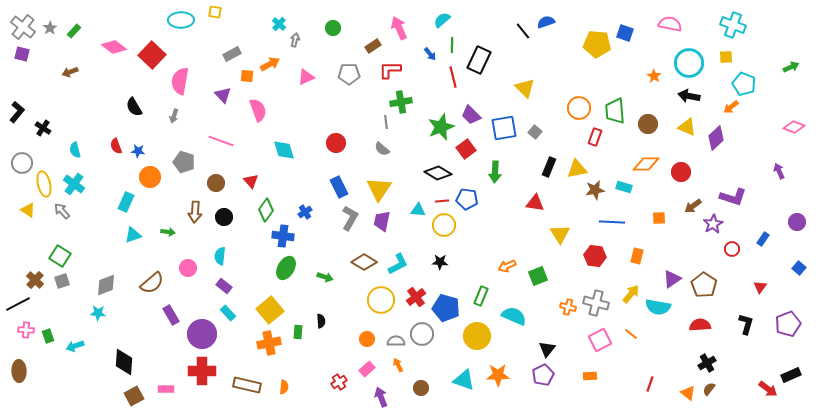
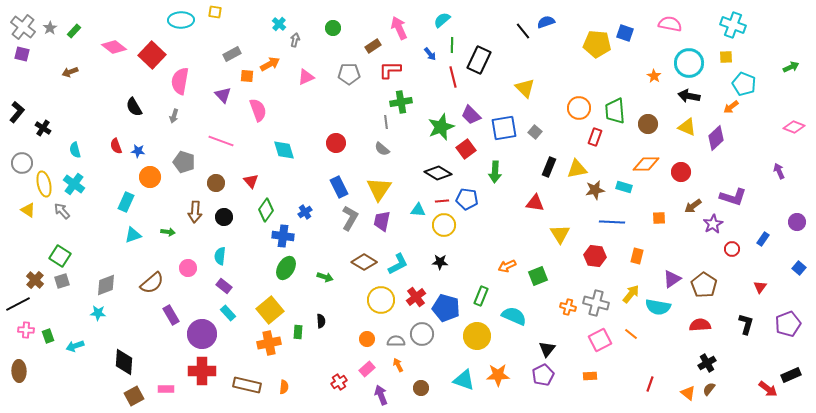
purple arrow at (381, 397): moved 2 px up
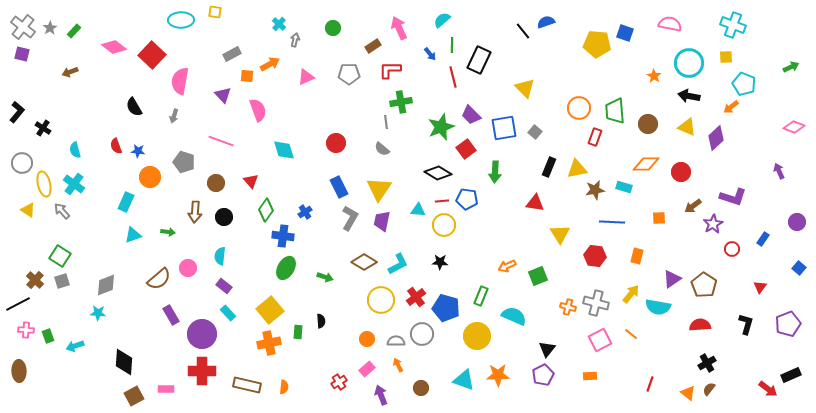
brown semicircle at (152, 283): moved 7 px right, 4 px up
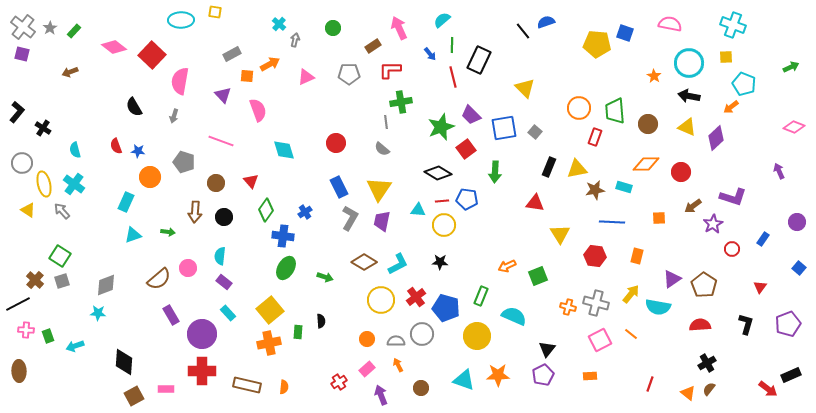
purple rectangle at (224, 286): moved 4 px up
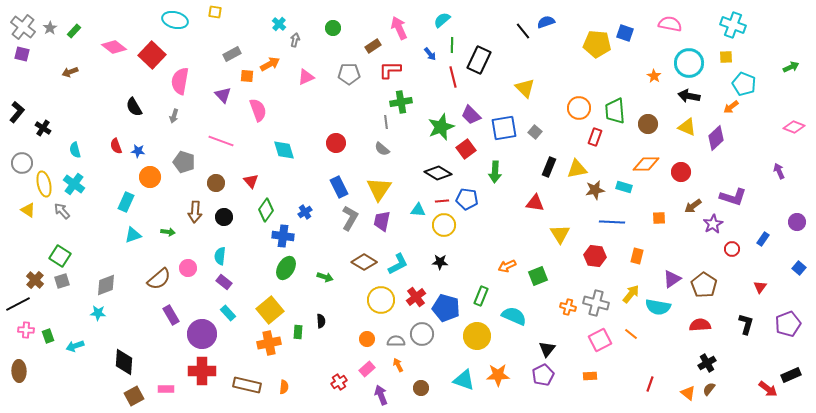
cyan ellipse at (181, 20): moved 6 px left; rotated 15 degrees clockwise
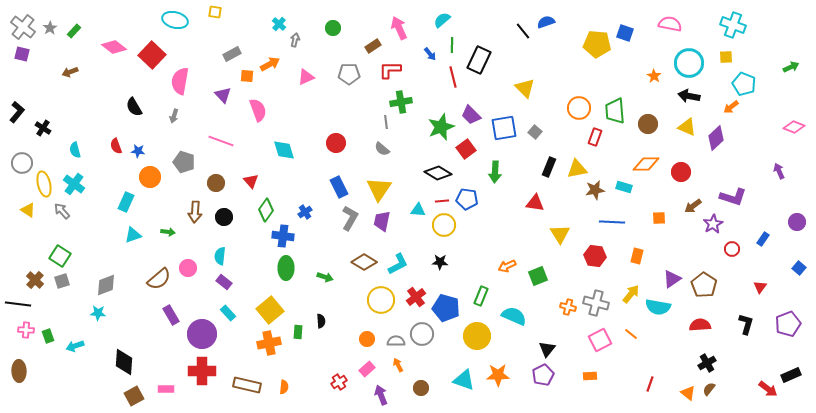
green ellipse at (286, 268): rotated 30 degrees counterclockwise
black line at (18, 304): rotated 35 degrees clockwise
